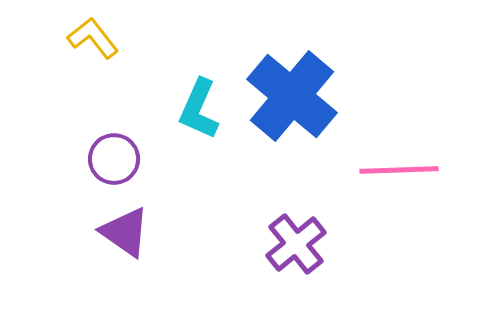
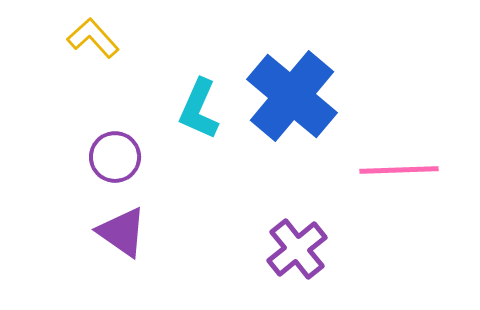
yellow L-shape: rotated 4 degrees counterclockwise
purple circle: moved 1 px right, 2 px up
purple triangle: moved 3 px left
purple cross: moved 1 px right, 5 px down
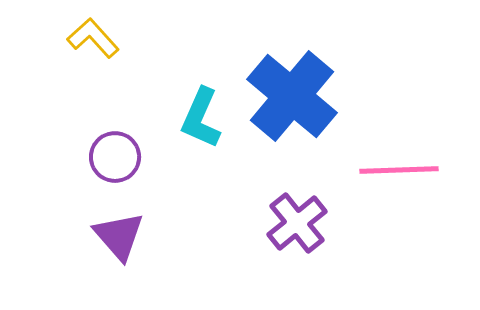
cyan L-shape: moved 2 px right, 9 px down
purple triangle: moved 3 px left, 4 px down; rotated 14 degrees clockwise
purple cross: moved 26 px up
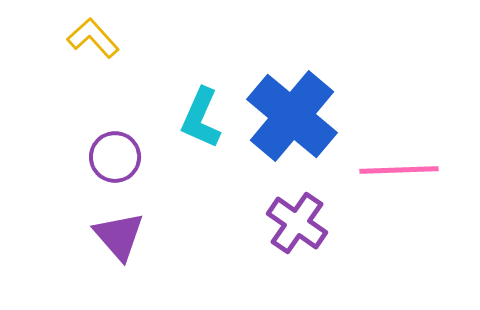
blue cross: moved 20 px down
purple cross: rotated 16 degrees counterclockwise
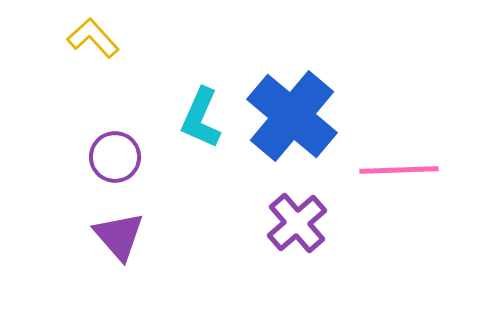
purple cross: rotated 14 degrees clockwise
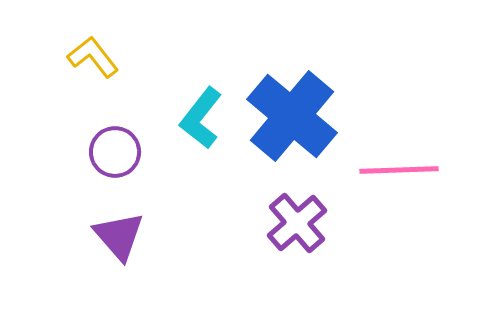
yellow L-shape: moved 19 px down; rotated 4 degrees clockwise
cyan L-shape: rotated 14 degrees clockwise
purple circle: moved 5 px up
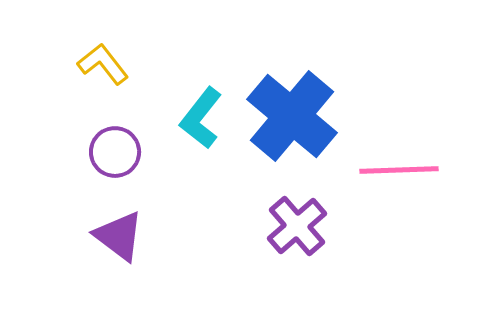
yellow L-shape: moved 10 px right, 7 px down
purple cross: moved 3 px down
purple triangle: rotated 12 degrees counterclockwise
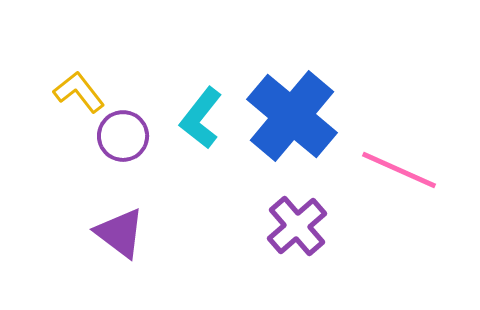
yellow L-shape: moved 24 px left, 28 px down
purple circle: moved 8 px right, 16 px up
pink line: rotated 26 degrees clockwise
purple triangle: moved 1 px right, 3 px up
